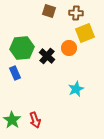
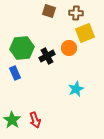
black cross: rotated 21 degrees clockwise
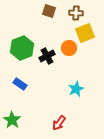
green hexagon: rotated 15 degrees counterclockwise
blue rectangle: moved 5 px right, 11 px down; rotated 32 degrees counterclockwise
red arrow: moved 24 px right, 3 px down; rotated 56 degrees clockwise
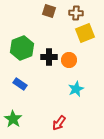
orange circle: moved 12 px down
black cross: moved 2 px right, 1 px down; rotated 28 degrees clockwise
green star: moved 1 px right, 1 px up
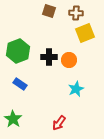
green hexagon: moved 4 px left, 3 px down
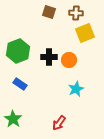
brown square: moved 1 px down
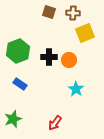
brown cross: moved 3 px left
cyan star: rotated 14 degrees counterclockwise
green star: rotated 18 degrees clockwise
red arrow: moved 4 px left
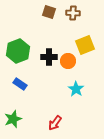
yellow square: moved 12 px down
orange circle: moved 1 px left, 1 px down
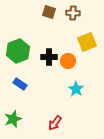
yellow square: moved 2 px right, 3 px up
